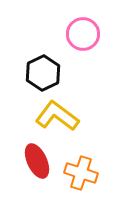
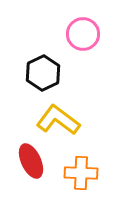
yellow L-shape: moved 1 px right, 4 px down
red ellipse: moved 6 px left
orange cross: rotated 16 degrees counterclockwise
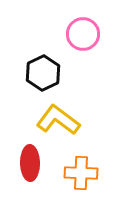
red ellipse: moved 1 px left, 2 px down; rotated 24 degrees clockwise
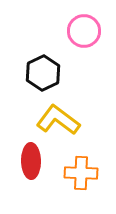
pink circle: moved 1 px right, 3 px up
red ellipse: moved 1 px right, 2 px up
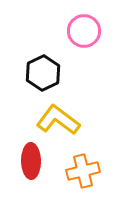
orange cross: moved 2 px right, 2 px up; rotated 16 degrees counterclockwise
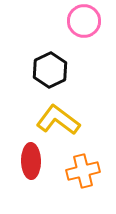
pink circle: moved 10 px up
black hexagon: moved 7 px right, 3 px up
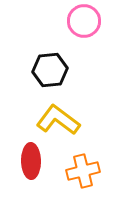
black hexagon: rotated 20 degrees clockwise
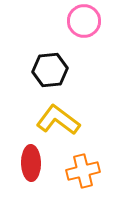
red ellipse: moved 2 px down
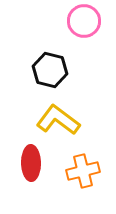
black hexagon: rotated 20 degrees clockwise
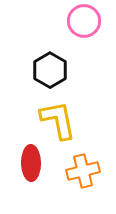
black hexagon: rotated 16 degrees clockwise
yellow L-shape: rotated 42 degrees clockwise
